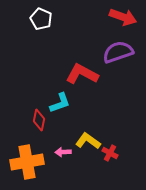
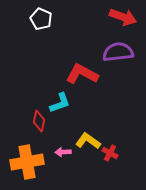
purple semicircle: rotated 12 degrees clockwise
red diamond: moved 1 px down
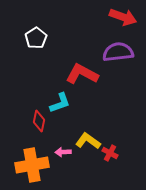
white pentagon: moved 5 px left, 19 px down; rotated 15 degrees clockwise
orange cross: moved 5 px right, 3 px down
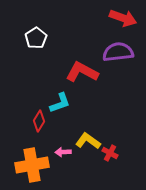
red arrow: moved 1 px down
red L-shape: moved 2 px up
red diamond: rotated 20 degrees clockwise
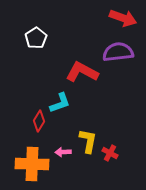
yellow L-shape: rotated 65 degrees clockwise
orange cross: moved 1 px up; rotated 12 degrees clockwise
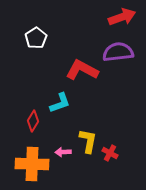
red arrow: moved 1 px left, 1 px up; rotated 40 degrees counterclockwise
red L-shape: moved 2 px up
red diamond: moved 6 px left
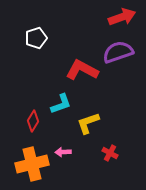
white pentagon: rotated 15 degrees clockwise
purple semicircle: rotated 12 degrees counterclockwise
cyan L-shape: moved 1 px right, 1 px down
yellow L-shape: moved 18 px up; rotated 120 degrees counterclockwise
orange cross: rotated 16 degrees counterclockwise
